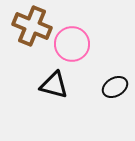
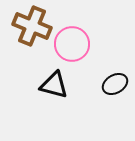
black ellipse: moved 3 px up
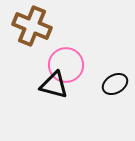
pink circle: moved 6 px left, 21 px down
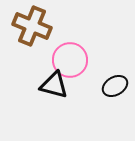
pink circle: moved 4 px right, 5 px up
black ellipse: moved 2 px down
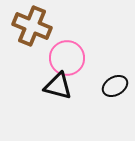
pink circle: moved 3 px left, 2 px up
black triangle: moved 4 px right, 1 px down
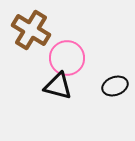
brown cross: moved 1 px left, 4 px down; rotated 9 degrees clockwise
black ellipse: rotated 10 degrees clockwise
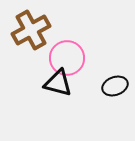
brown cross: rotated 30 degrees clockwise
black triangle: moved 3 px up
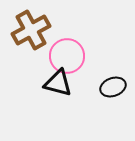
pink circle: moved 2 px up
black ellipse: moved 2 px left, 1 px down
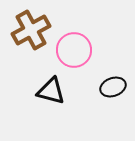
pink circle: moved 7 px right, 6 px up
black triangle: moved 7 px left, 8 px down
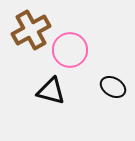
pink circle: moved 4 px left
black ellipse: rotated 50 degrees clockwise
